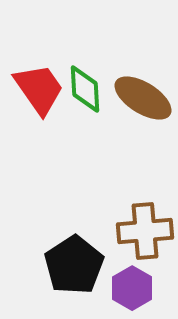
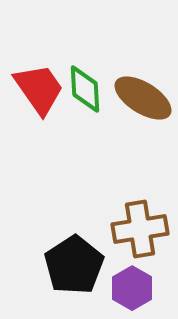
brown cross: moved 5 px left, 2 px up; rotated 4 degrees counterclockwise
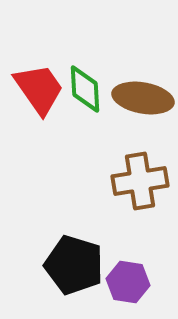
brown ellipse: rotated 22 degrees counterclockwise
brown cross: moved 48 px up
black pentagon: rotated 22 degrees counterclockwise
purple hexagon: moved 4 px left, 6 px up; rotated 21 degrees counterclockwise
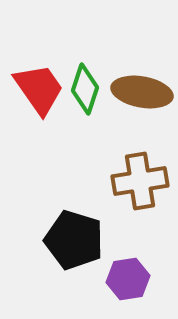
green diamond: rotated 21 degrees clockwise
brown ellipse: moved 1 px left, 6 px up
black pentagon: moved 25 px up
purple hexagon: moved 3 px up; rotated 18 degrees counterclockwise
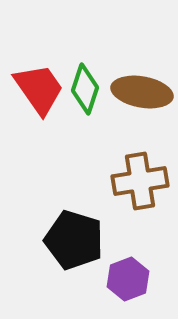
purple hexagon: rotated 12 degrees counterclockwise
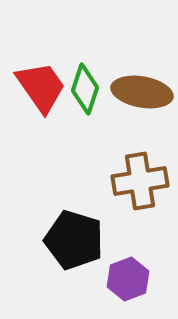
red trapezoid: moved 2 px right, 2 px up
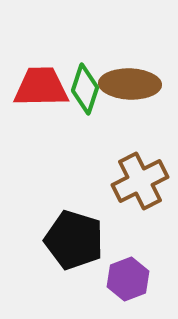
red trapezoid: rotated 56 degrees counterclockwise
brown ellipse: moved 12 px left, 8 px up; rotated 8 degrees counterclockwise
brown cross: rotated 18 degrees counterclockwise
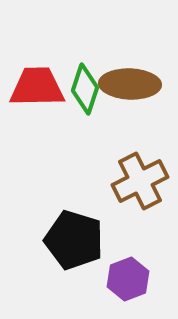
red trapezoid: moved 4 px left
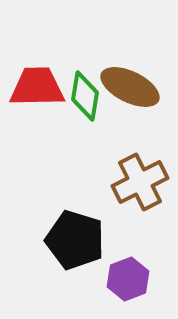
brown ellipse: moved 3 px down; rotated 24 degrees clockwise
green diamond: moved 7 px down; rotated 9 degrees counterclockwise
brown cross: moved 1 px down
black pentagon: moved 1 px right
